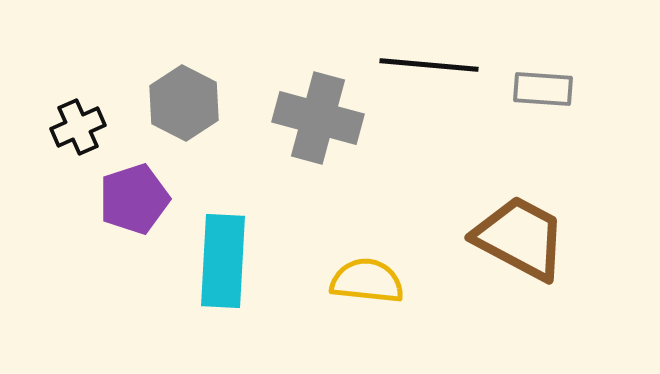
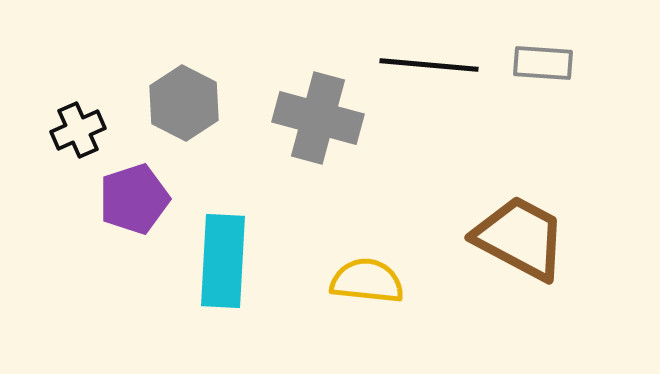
gray rectangle: moved 26 px up
black cross: moved 3 px down
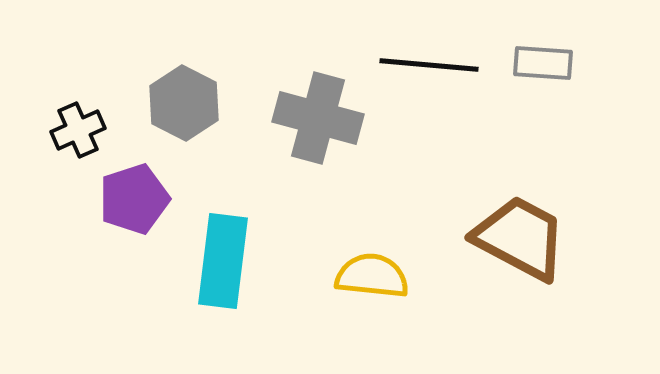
cyan rectangle: rotated 4 degrees clockwise
yellow semicircle: moved 5 px right, 5 px up
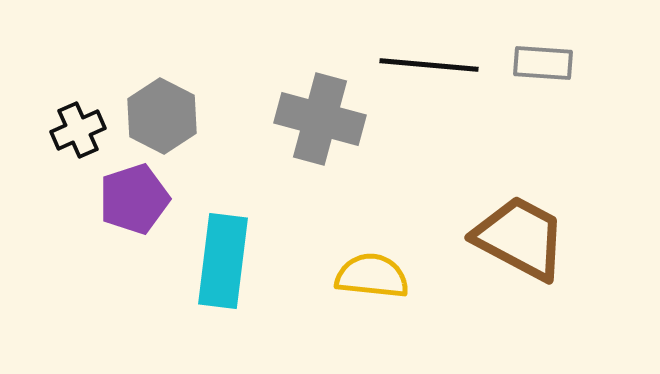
gray hexagon: moved 22 px left, 13 px down
gray cross: moved 2 px right, 1 px down
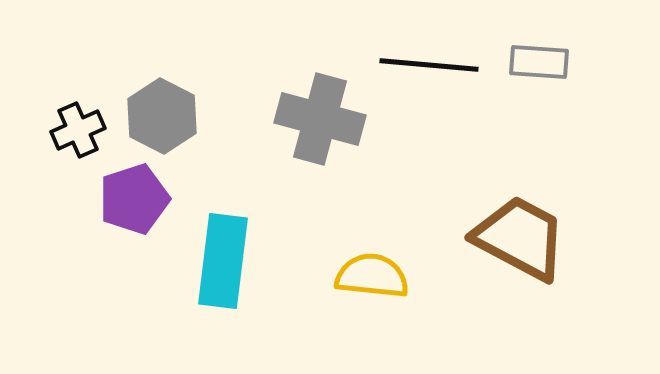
gray rectangle: moved 4 px left, 1 px up
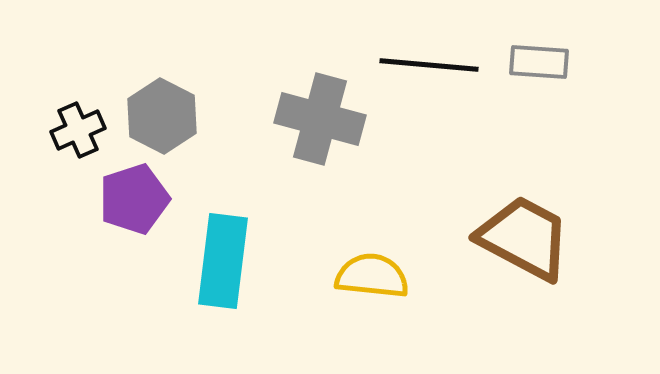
brown trapezoid: moved 4 px right
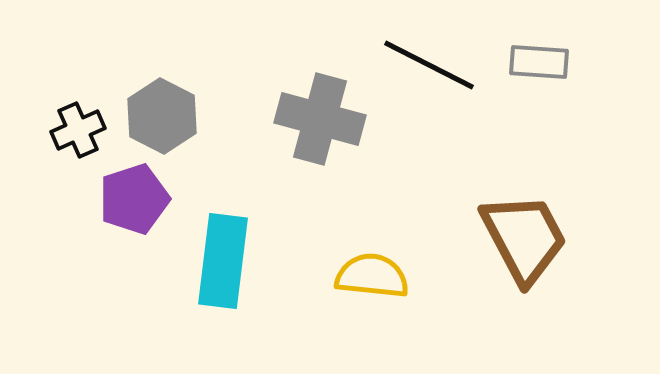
black line: rotated 22 degrees clockwise
brown trapezoid: rotated 34 degrees clockwise
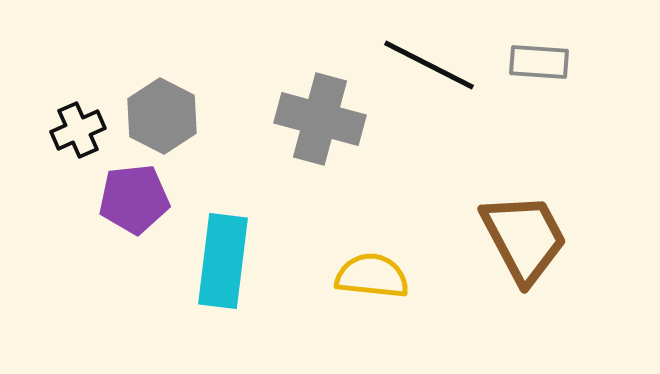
purple pentagon: rotated 12 degrees clockwise
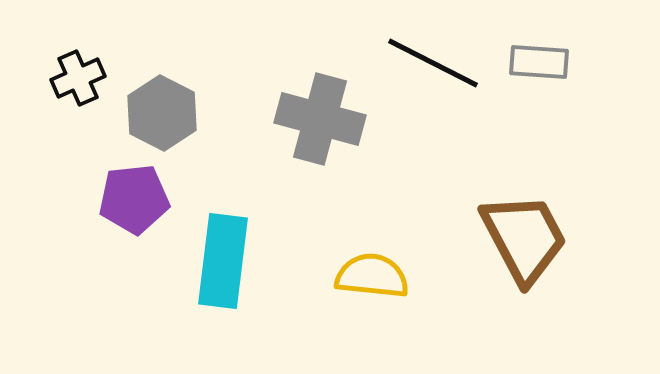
black line: moved 4 px right, 2 px up
gray hexagon: moved 3 px up
black cross: moved 52 px up
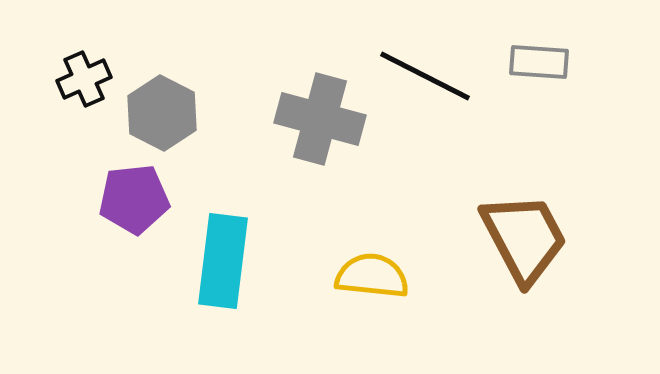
black line: moved 8 px left, 13 px down
black cross: moved 6 px right, 1 px down
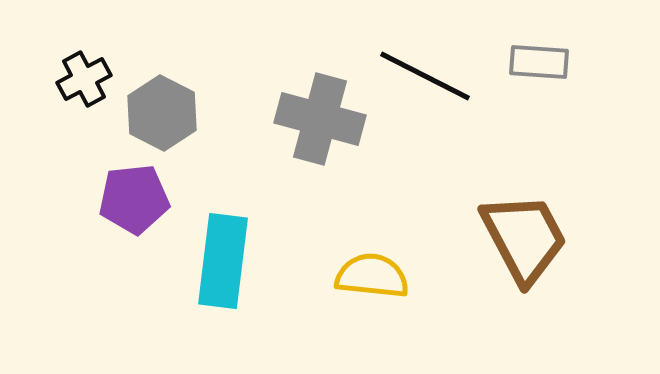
black cross: rotated 4 degrees counterclockwise
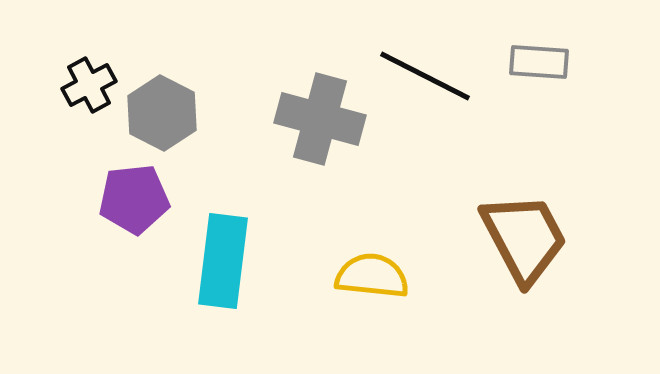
black cross: moved 5 px right, 6 px down
